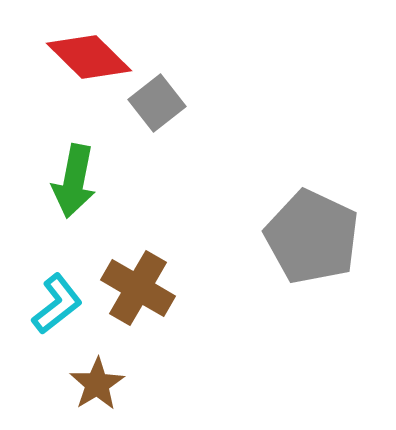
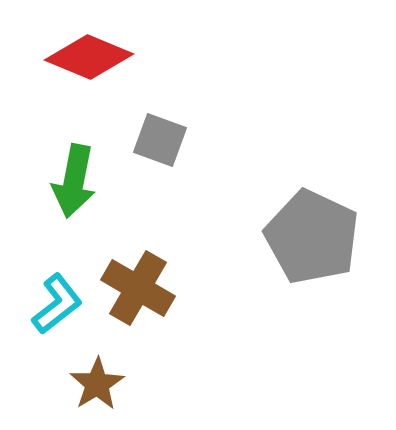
red diamond: rotated 22 degrees counterclockwise
gray square: moved 3 px right, 37 px down; rotated 32 degrees counterclockwise
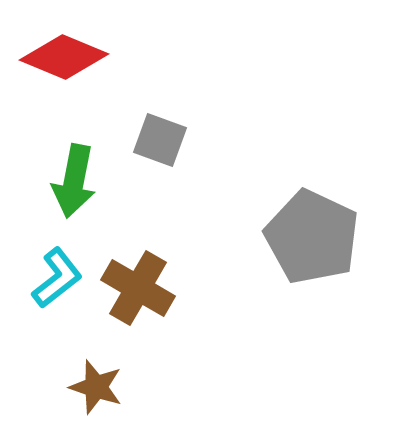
red diamond: moved 25 px left
cyan L-shape: moved 26 px up
brown star: moved 1 px left, 3 px down; rotated 22 degrees counterclockwise
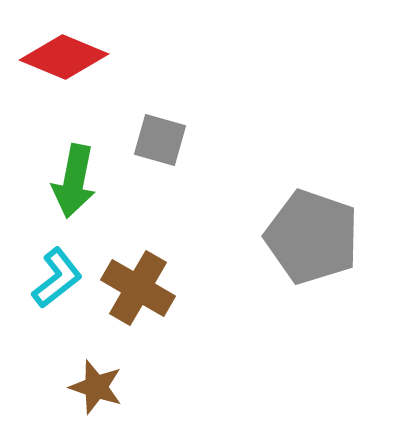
gray square: rotated 4 degrees counterclockwise
gray pentagon: rotated 6 degrees counterclockwise
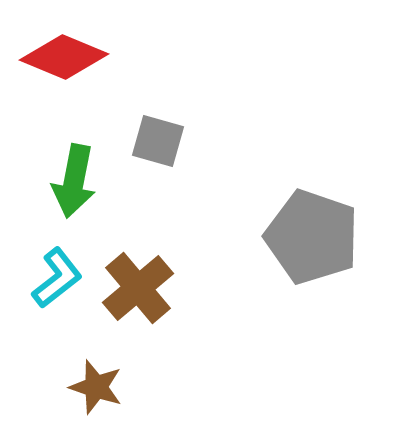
gray square: moved 2 px left, 1 px down
brown cross: rotated 20 degrees clockwise
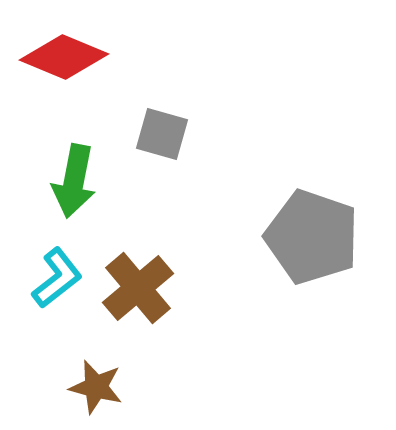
gray square: moved 4 px right, 7 px up
brown star: rotated 4 degrees counterclockwise
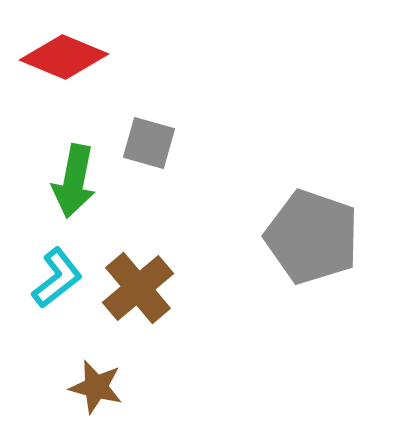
gray square: moved 13 px left, 9 px down
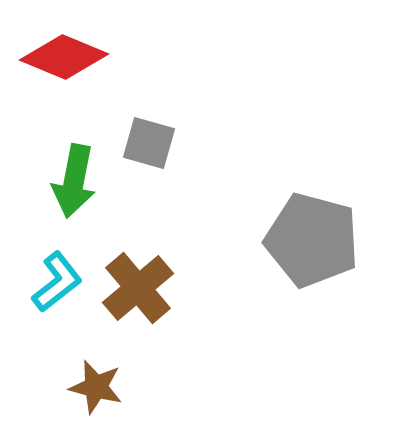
gray pentagon: moved 3 px down; rotated 4 degrees counterclockwise
cyan L-shape: moved 4 px down
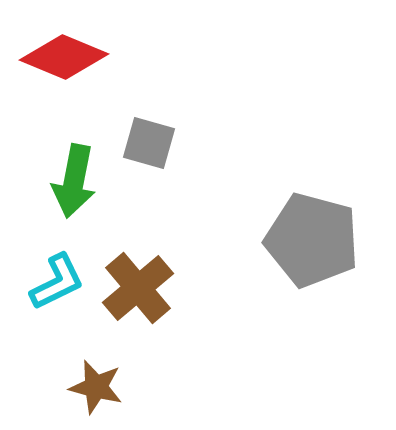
cyan L-shape: rotated 12 degrees clockwise
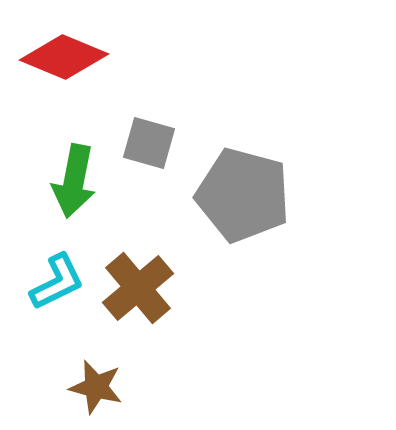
gray pentagon: moved 69 px left, 45 px up
